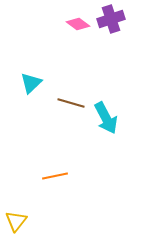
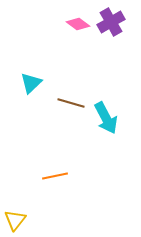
purple cross: moved 3 px down; rotated 12 degrees counterclockwise
yellow triangle: moved 1 px left, 1 px up
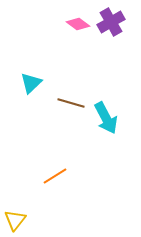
orange line: rotated 20 degrees counterclockwise
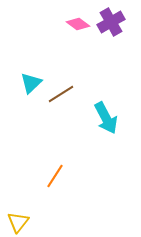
brown line: moved 10 px left, 9 px up; rotated 48 degrees counterclockwise
orange line: rotated 25 degrees counterclockwise
yellow triangle: moved 3 px right, 2 px down
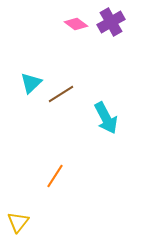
pink diamond: moved 2 px left
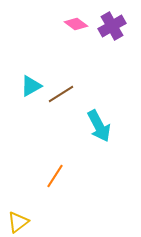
purple cross: moved 1 px right, 4 px down
cyan triangle: moved 3 px down; rotated 15 degrees clockwise
cyan arrow: moved 7 px left, 8 px down
yellow triangle: rotated 15 degrees clockwise
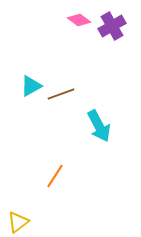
pink diamond: moved 3 px right, 4 px up
brown line: rotated 12 degrees clockwise
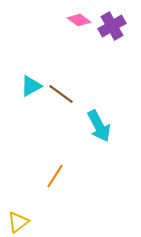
brown line: rotated 56 degrees clockwise
